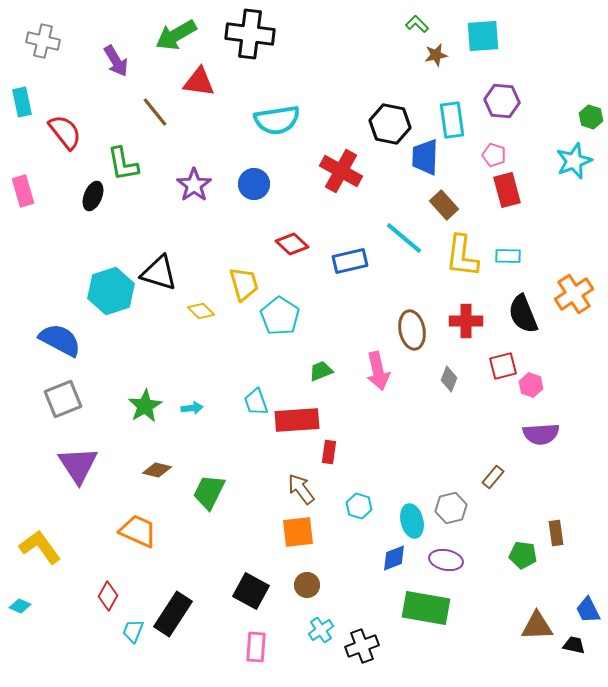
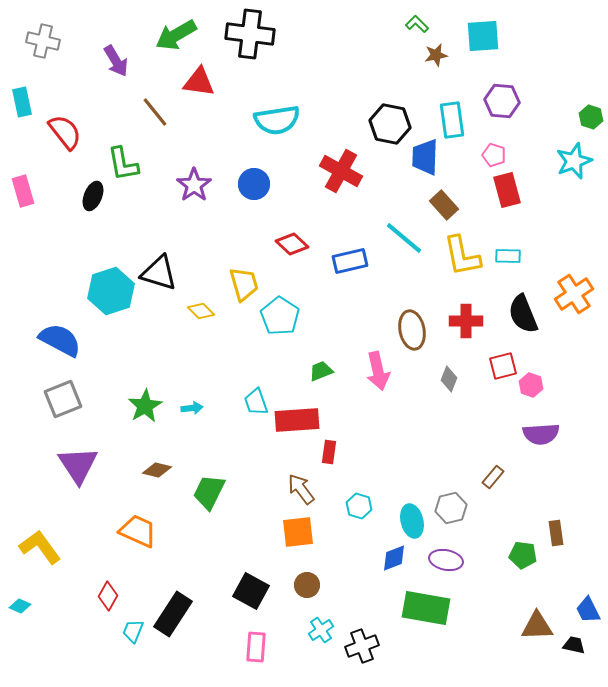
yellow L-shape at (462, 256): rotated 18 degrees counterclockwise
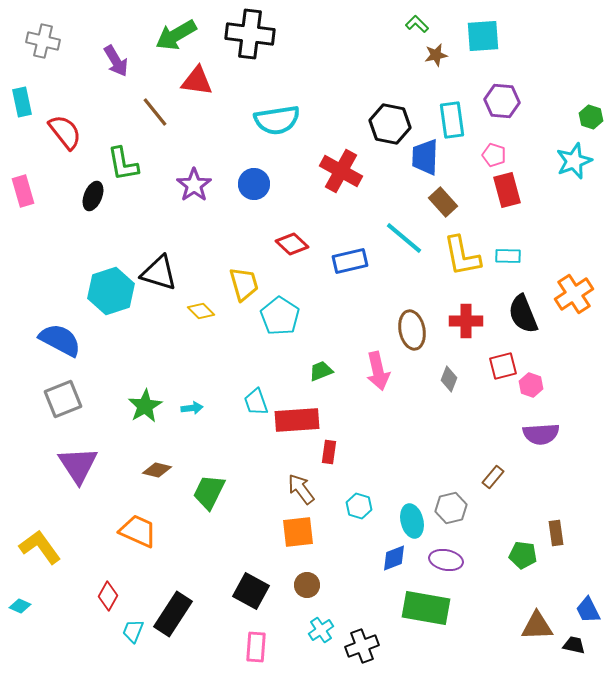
red triangle at (199, 82): moved 2 px left, 1 px up
brown rectangle at (444, 205): moved 1 px left, 3 px up
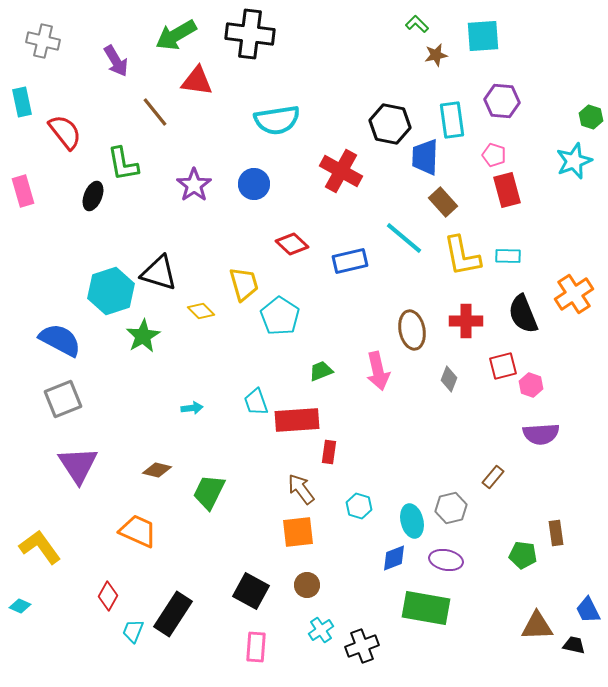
green star at (145, 406): moved 2 px left, 70 px up
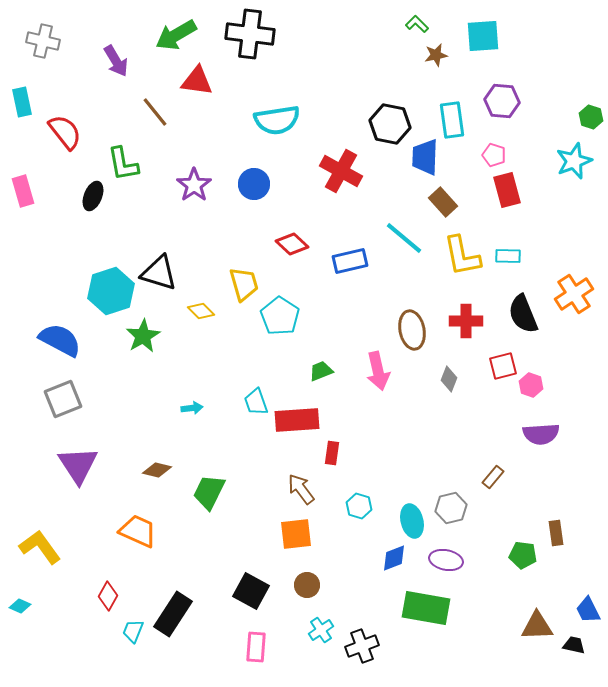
red rectangle at (329, 452): moved 3 px right, 1 px down
orange square at (298, 532): moved 2 px left, 2 px down
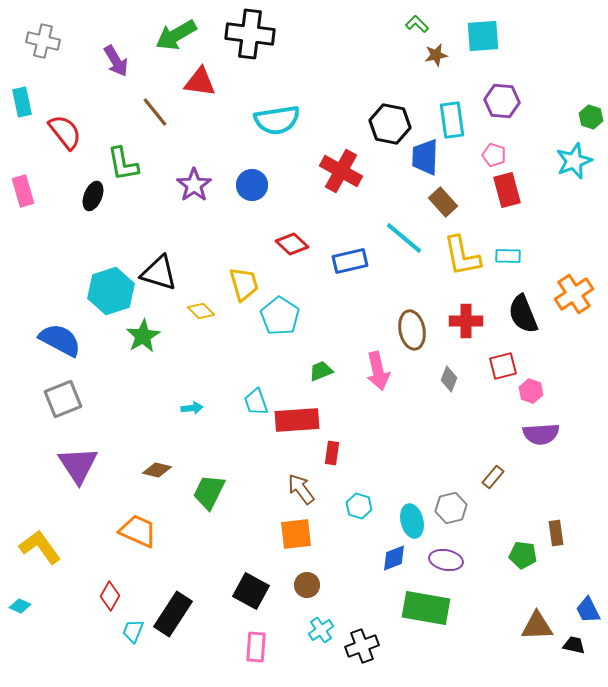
red triangle at (197, 81): moved 3 px right, 1 px down
blue circle at (254, 184): moved 2 px left, 1 px down
pink hexagon at (531, 385): moved 6 px down
red diamond at (108, 596): moved 2 px right
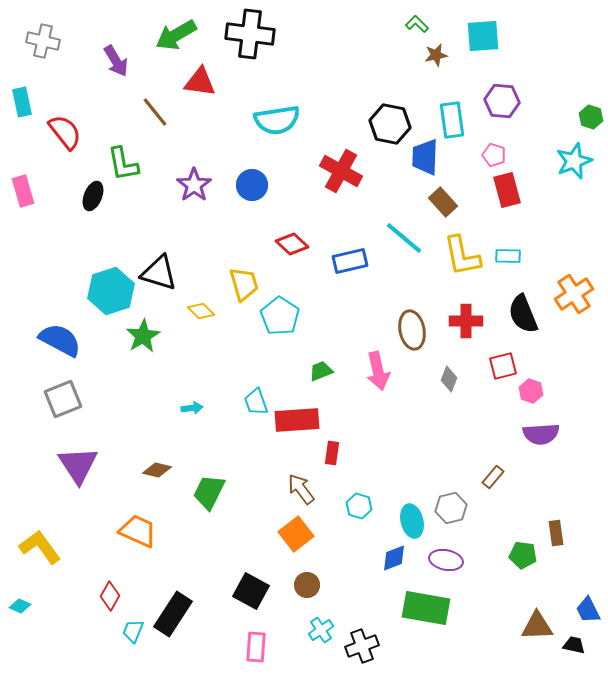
orange square at (296, 534): rotated 32 degrees counterclockwise
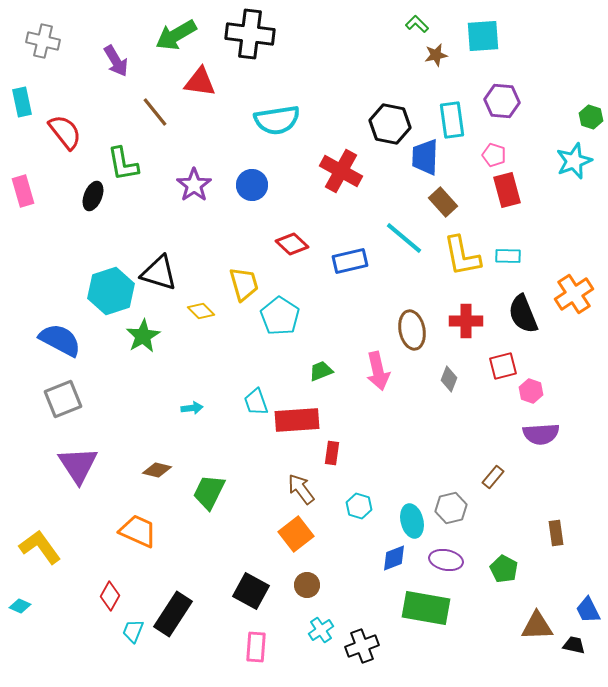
green pentagon at (523, 555): moved 19 px left, 14 px down; rotated 20 degrees clockwise
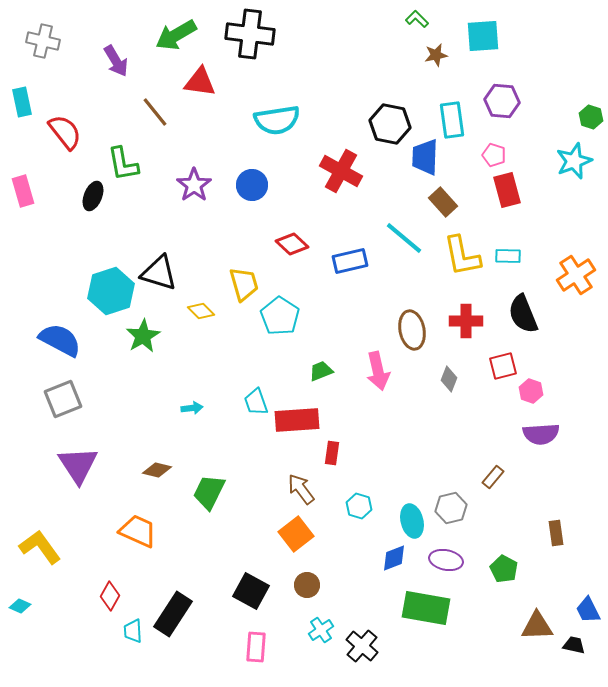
green L-shape at (417, 24): moved 5 px up
orange cross at (574, 294): moved 2 px right, 19 px up
cyan trapezoid at (133, 631): rotated 25 degrees counterclockwise
black cross at (362, 646): rotated 28 degrees counterclockwise
